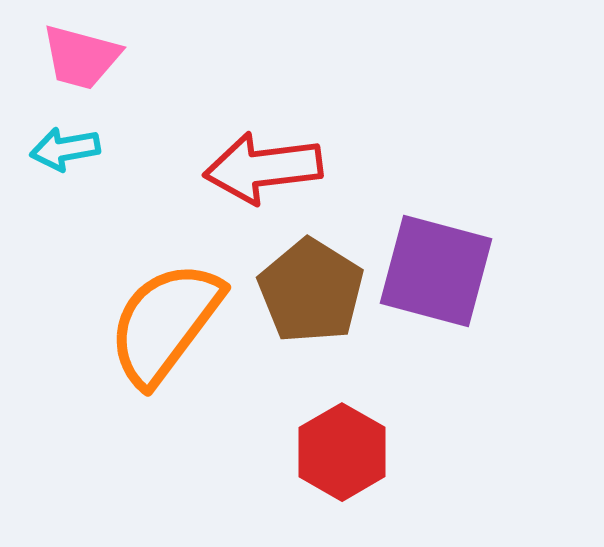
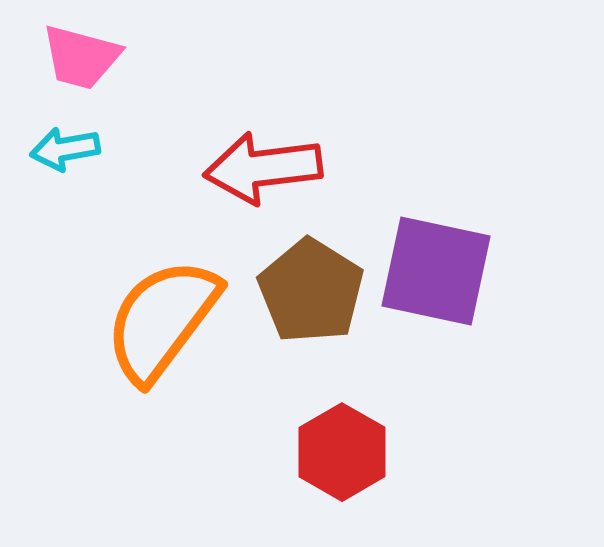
purple square: rotated 3 degrees counterclockwise
orange semicircle: moved 3 px left, 3 px up
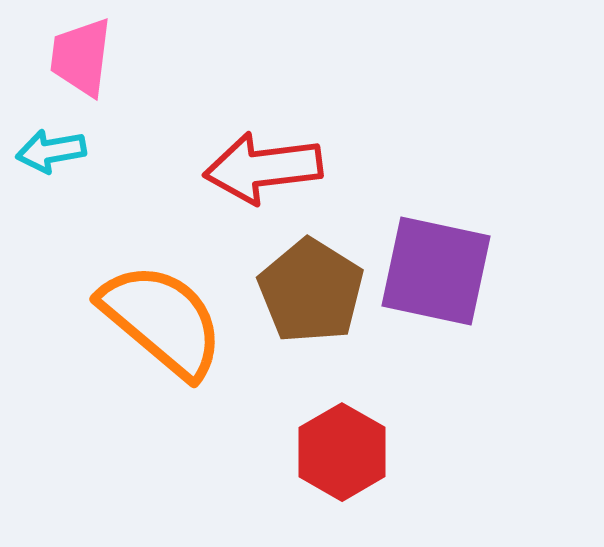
pink trapezoid: rotated 82 degrees clockwise
cyan arrow: moved 14 px left, 2 px down
orange semicircle: rotated 93 degrees clockwise
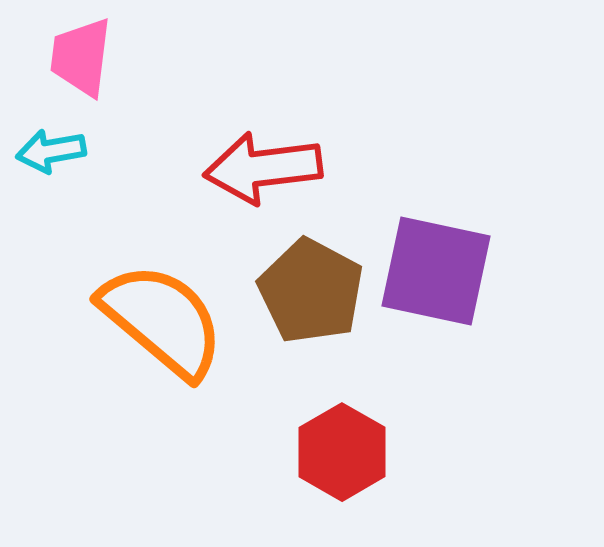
brown pentagon: rotated 4 degrees counterclockwise
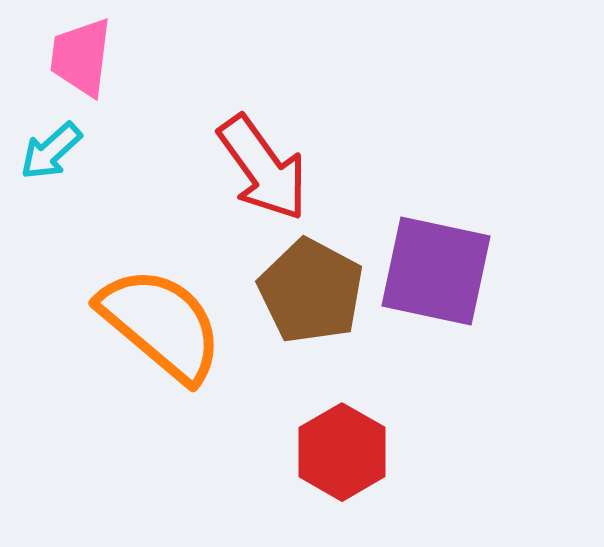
cyan arrow: rotated 32 degrees counterclockwise
red arrow: rotated 119 degrees counterclockwise
orange semicircle: moved 1 px left, 4 px down
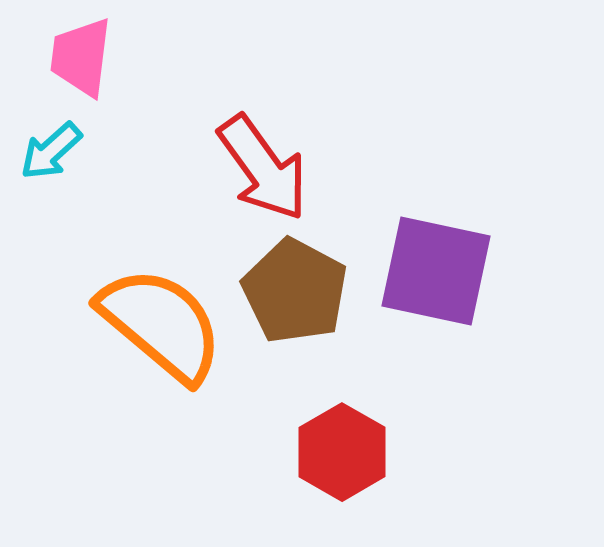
brown pentagon: moved 16 px left
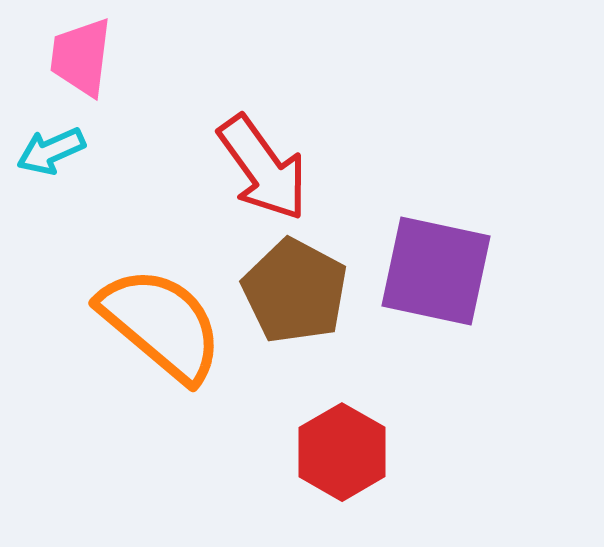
cyan arrow: rotated 18 degrees clockwise
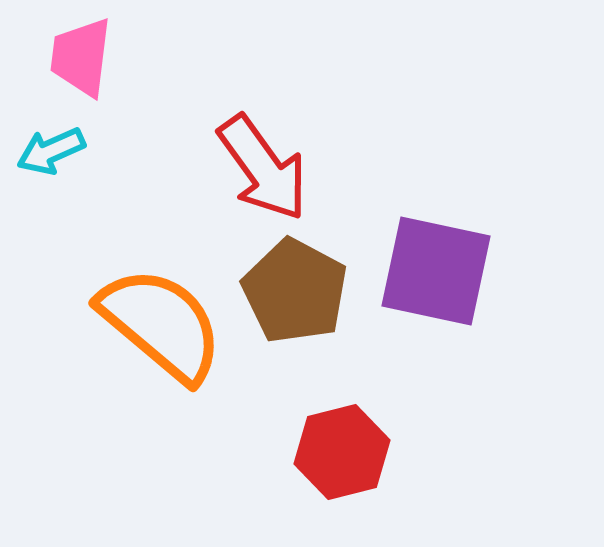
red hexagon: rotated 16 degrees clockwise
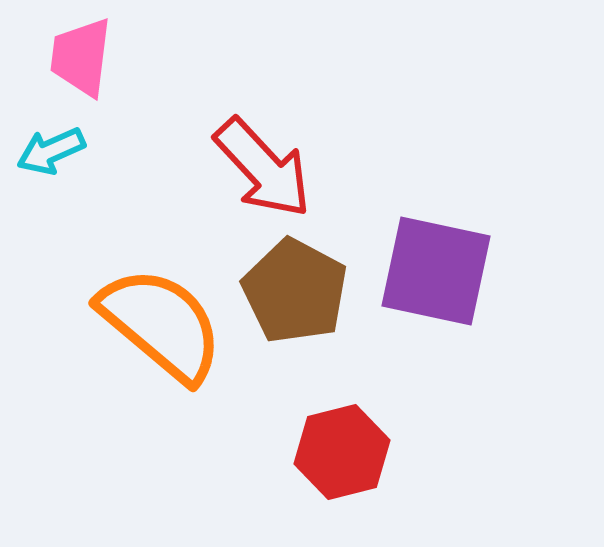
red arrow: rotated 7 degrees counterclockwise
